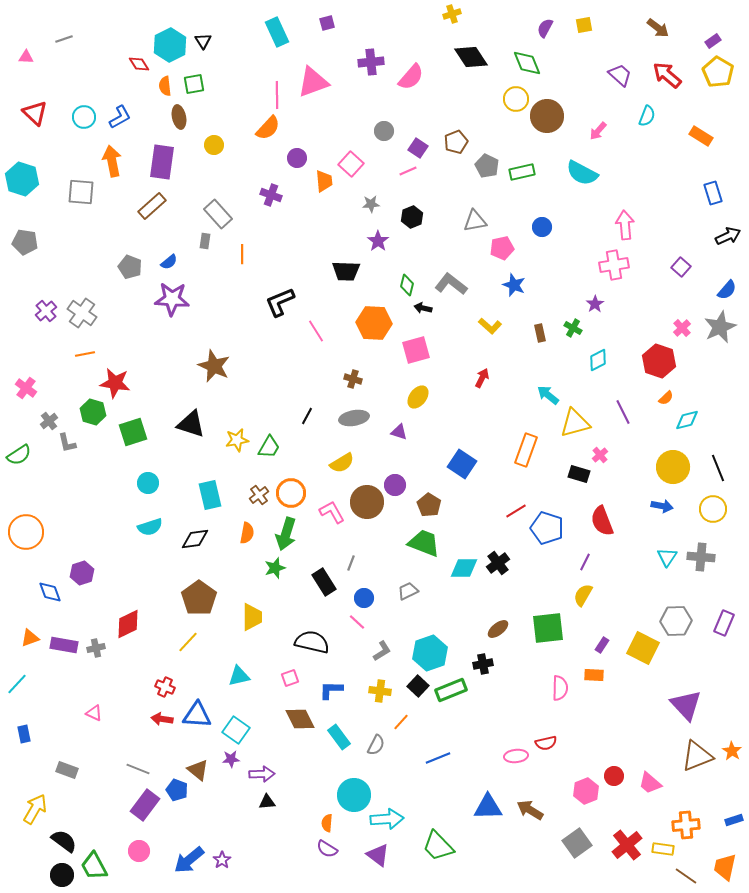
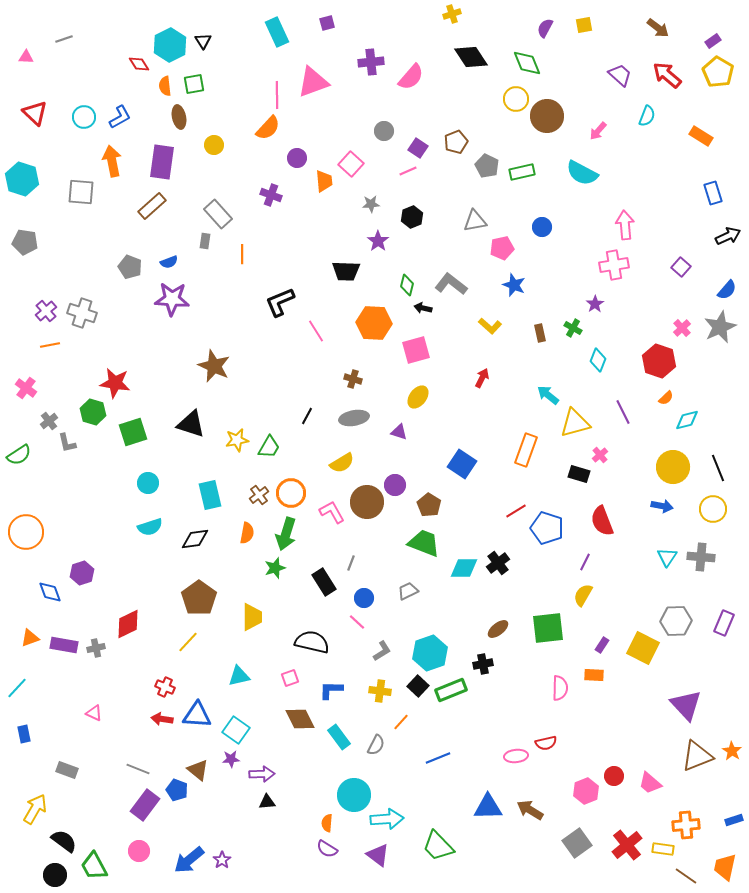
blue semicircle at (169, 262): rotated 18 degrees clockwise
gray cross at (82, 313): rotated 16 degrees counterclockwise
orange line at (85, 354): moved 35 px left, 9 px up
cyan diamond at (598, 360): rotated 40 degrees counterclockwise
cyan line at (17, 684): moved 4 px down
black circle at (62, 875): moved 7 px left
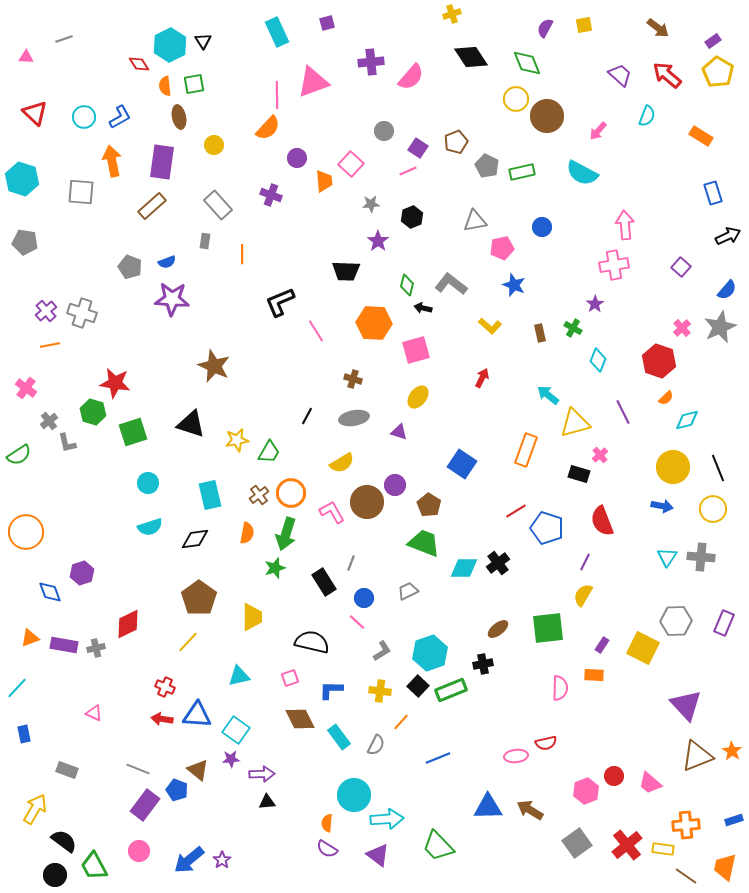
gray rectangle at (218, 214): moved 9 px up
blue semicircle at (169, 262): moved 2 px left
green trapezoid at (269, 447): moved 5 px down
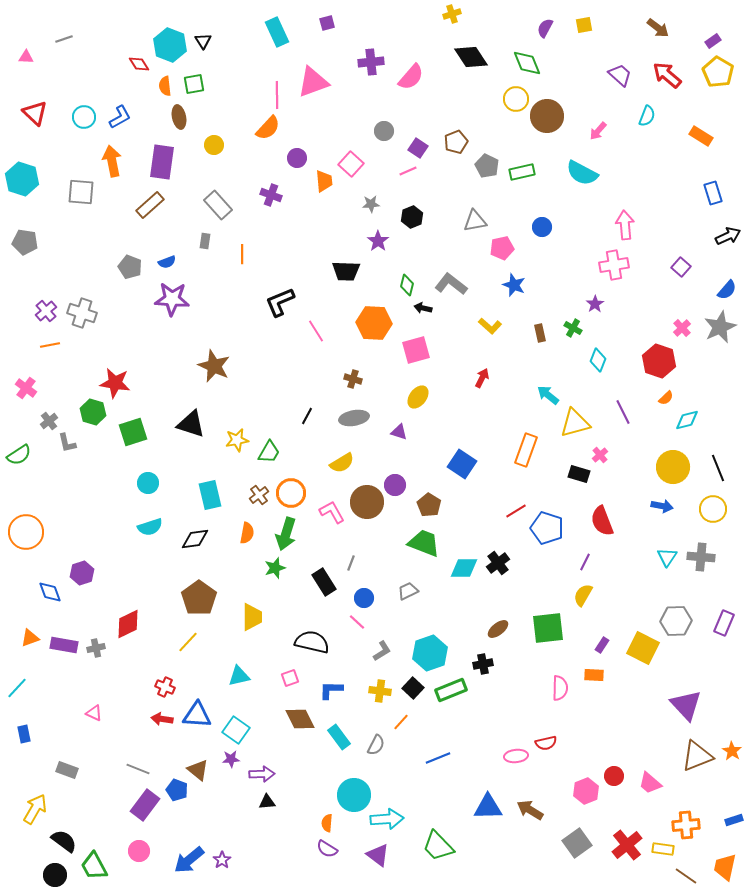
cyan hexagon at (170, 45): rotated 12 degrees counterclockwise
brown rectangle at (152, 206): moved 2 px left, 1 px up
black square at (418, 686): moved 5 px left, 2 px down
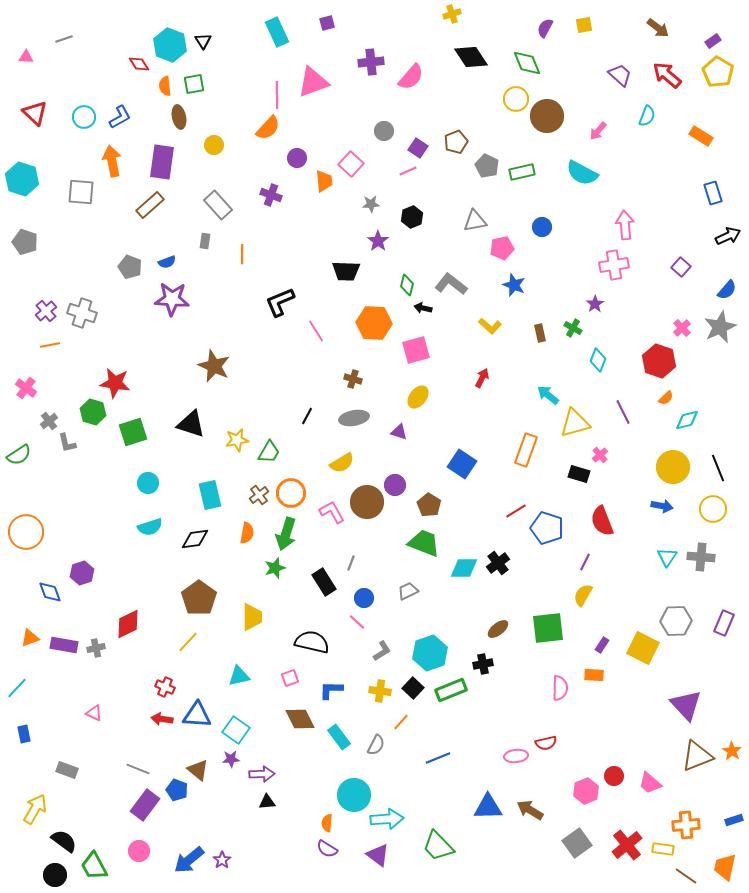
gray pentagon at (25, 242): rotated 10 degrees clockwise
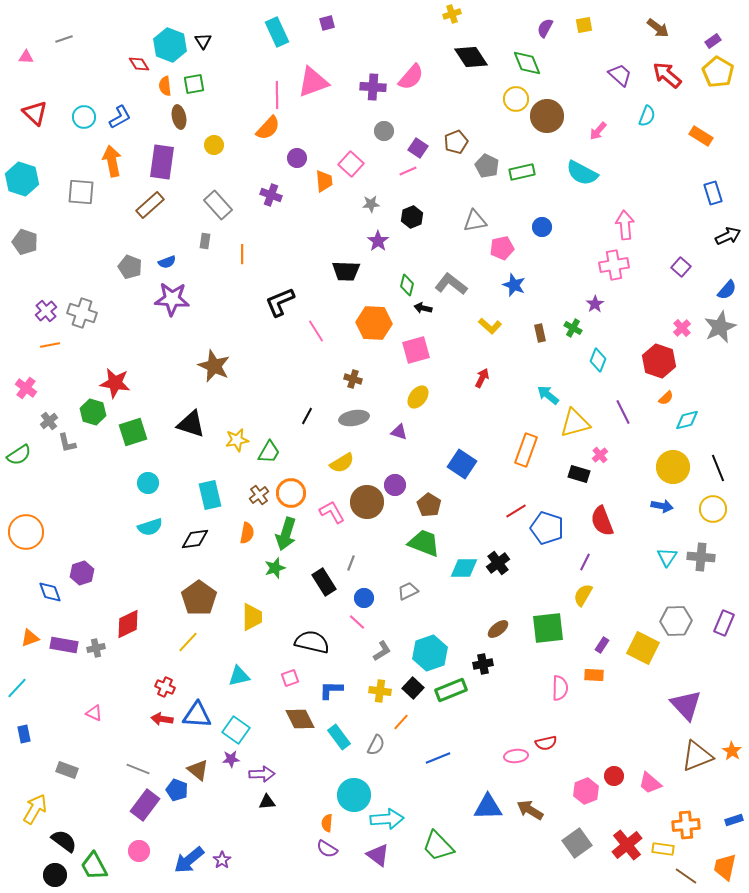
purple cross at (371, 62): moved 2 px right, 25 px down; rotated 10 degrees clockwise
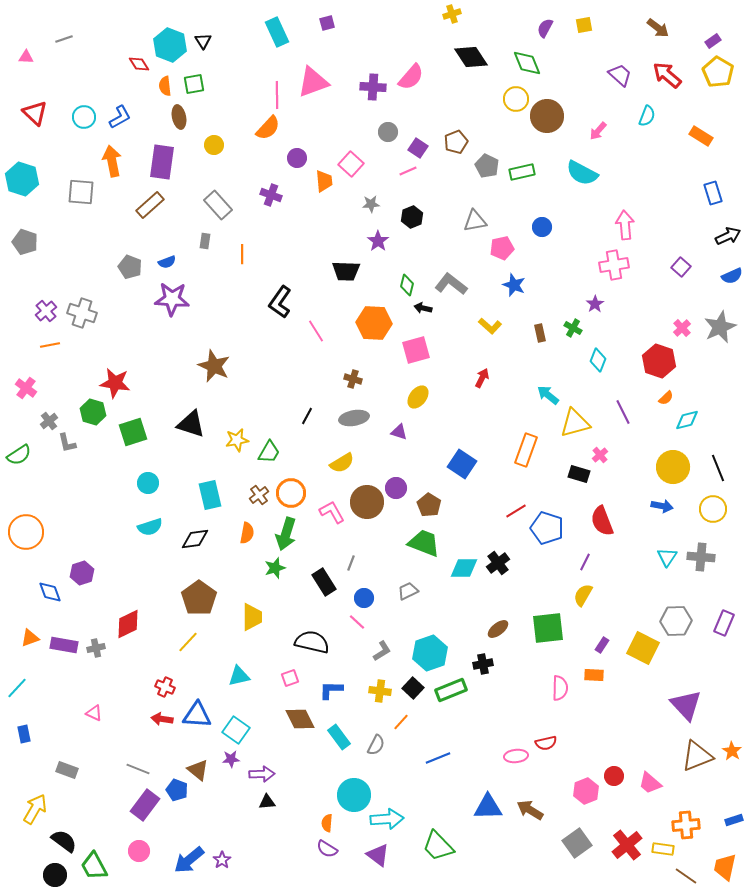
gray circle at (384, 131): moved 4 px right, 1 px down
blue semicircle at (727, 290): moved 5 px right, 14 px up; rotated 25 degrees clockwise
black L-shape at (280, 302): rotated 32 degrees counterclockwise
purple circle at (395, 485): moved 1 px right, 3 px down
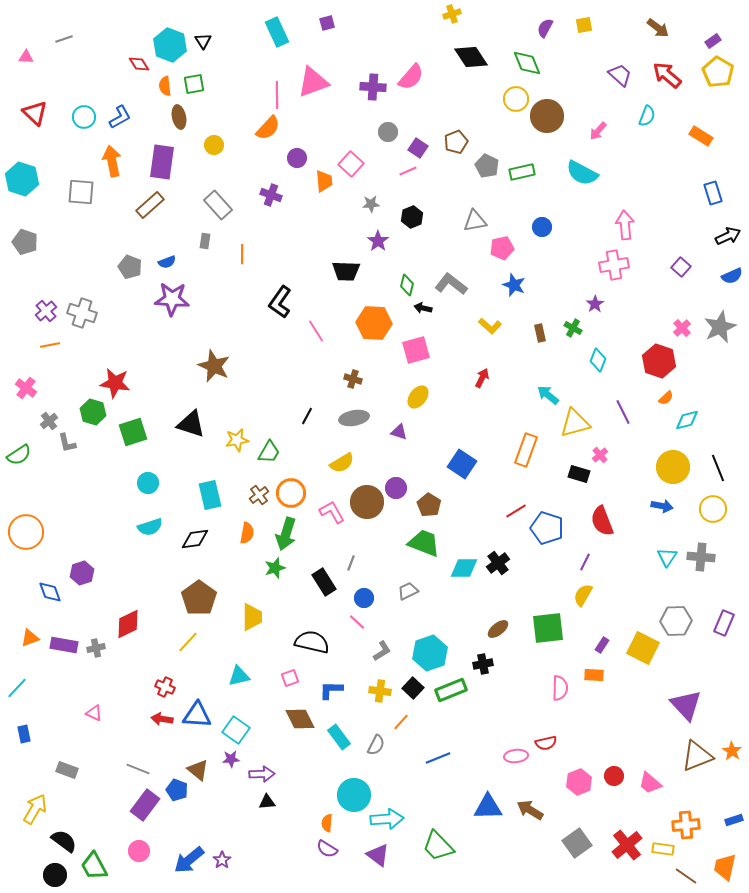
pink hexagon at (586, 791): moved 7 px left, 9 px up
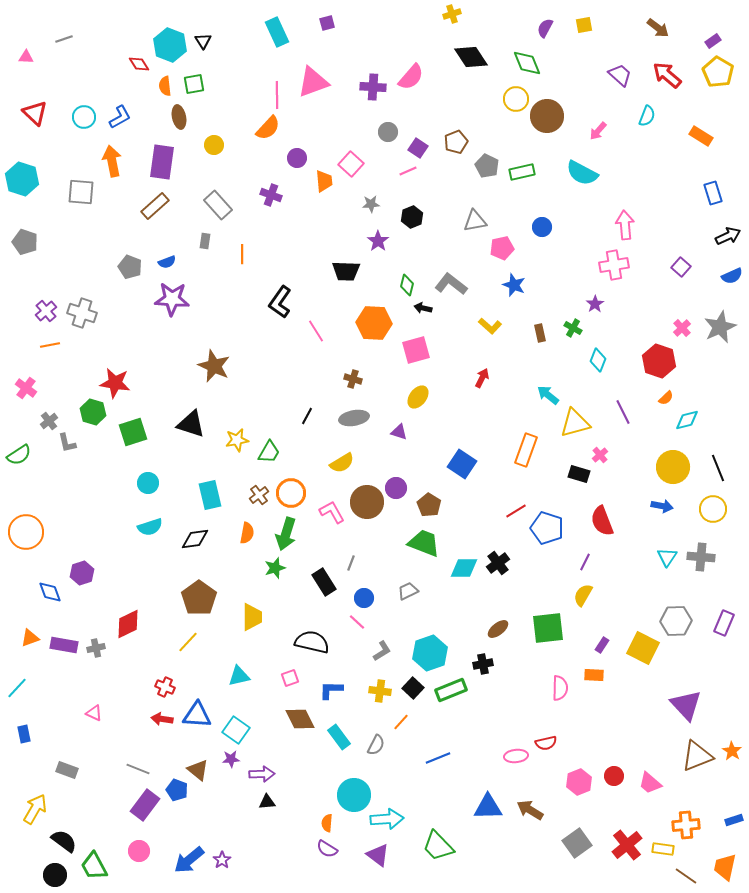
brown rectangle at (150, 205): moved 5 px right, 1 px down
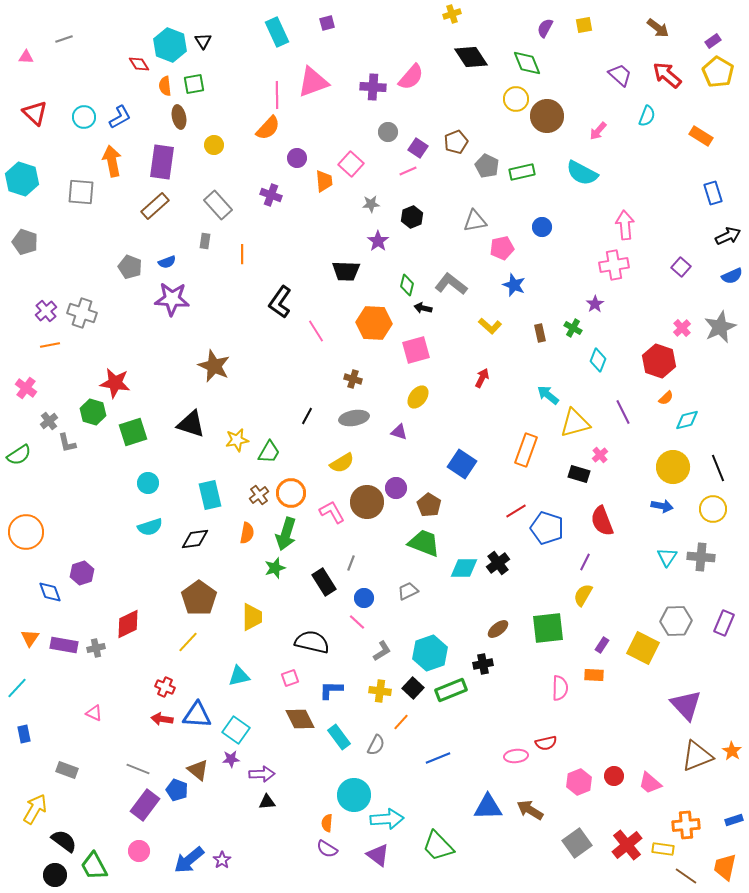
orange triangle at (30, 638): rotated 36 degrees counterclockwise
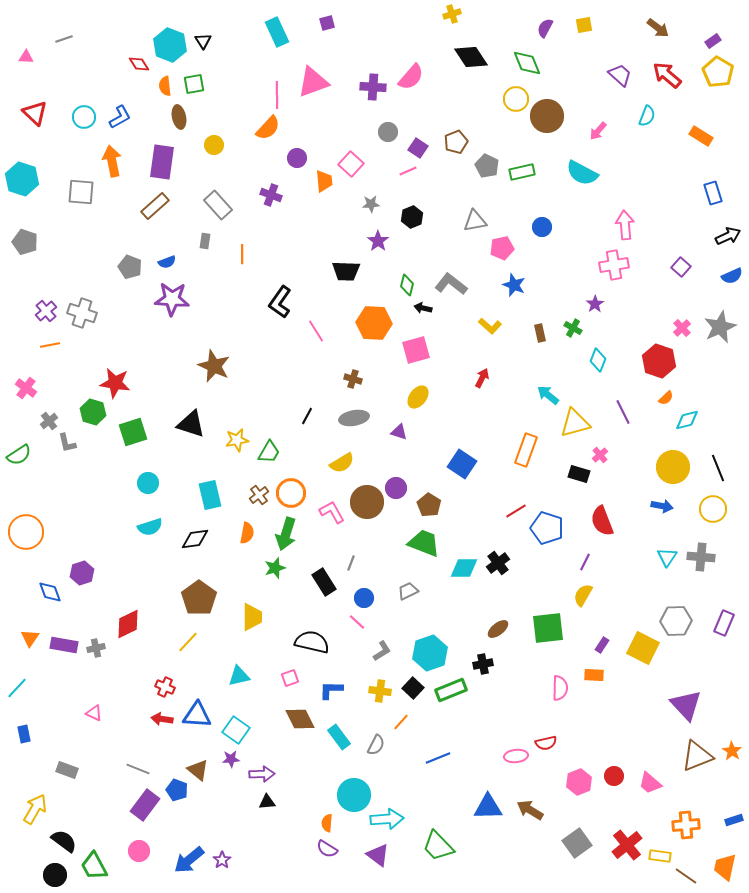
yellow rectangle at (663, 849): moved 3 px left, 7 px down
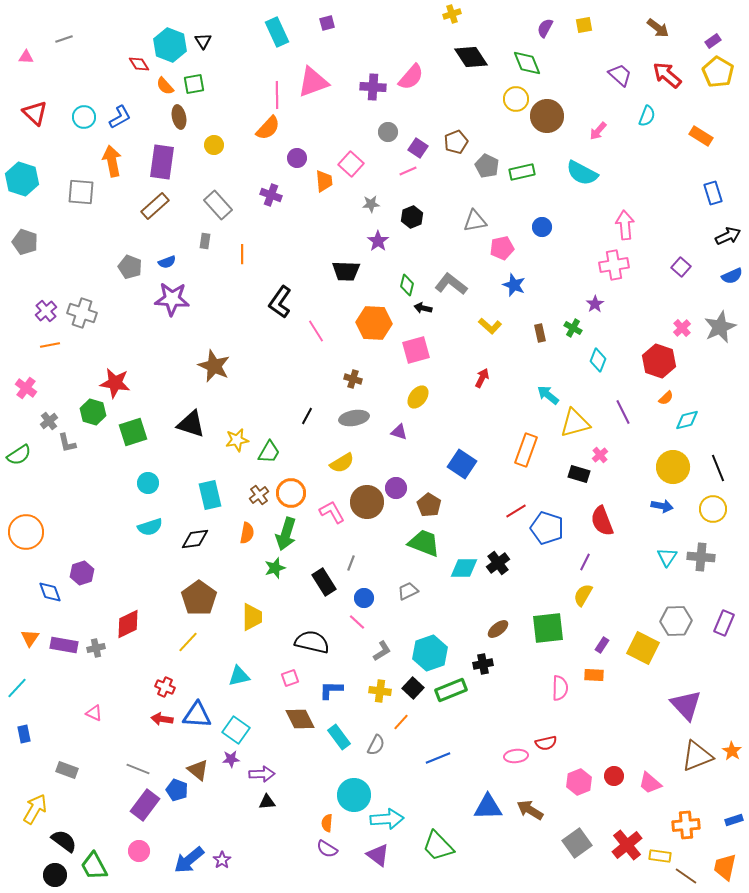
orange semicircle at (165, 86): rotated 36 degrees counterclockwise
